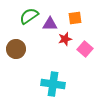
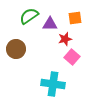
pink square: moved 13 px left, 8 px down
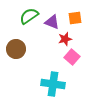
purple triangle: moved 2 px right, 2 px up; rotated 21 degrees clockwise
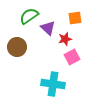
purple triangle: moved 4 px left, 6 px down; rotated 21 degrees clockwise
brown circle: moved 1 px right, 2 px up
pink square: rotated 21 degrees clockwise
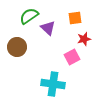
red star: moved 19 px right
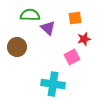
green semicircle: moved 1 px right, 1 px up; rotated 36 degrees clockwise
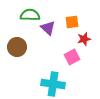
orange square: moved 3 px left, 4 px down
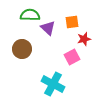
brown circle: moved 5 px right, 2 px down
cyan cross: rotated 20 degrees clockwise
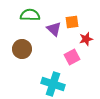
purple triangle: moved 6 px right, 1 px down
red star: moved 2 px right
cyan cross: rotated 10 degrees counterclockwise
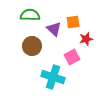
orange square: moved 1 px right
brown circle: moved 10 px right, 3 px up
cyan cross: moved 7 px up
